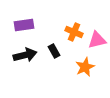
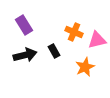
purple rectangle: rotated 66 degrees clockwise
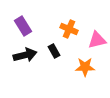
purple rectangle: moved 1 px left, 1 px down
orange cross: moved 5 px left, 3 px up
orange star: rotated 24 degrees clockwise
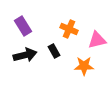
orange star: moved 1 px left, 1 px up
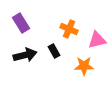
purple rectangle: moved 2 px left, 3 px up
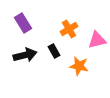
purple rectangle: moved 2 px right
orange cross: rotated 36 degrees clockwise
orange star: moved 5 px left; rotated 12 degrees clockwise
